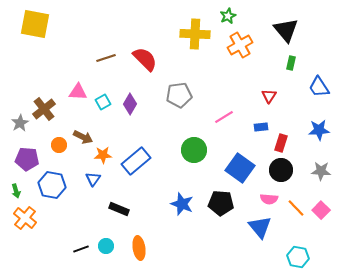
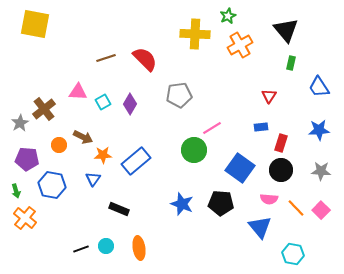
pink line at (224, 117): moved 12 px left, 11 px down
cyan hexagon at (298, 257): moved 5 px left, 3 px up
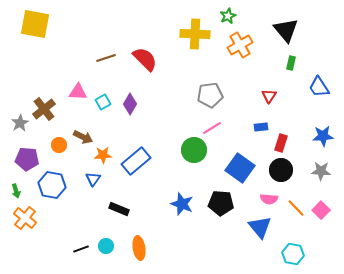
gray pentagon at (179, 95): moved 31 px right
blue star at (319, 130): moved 4 px right, 6 px down
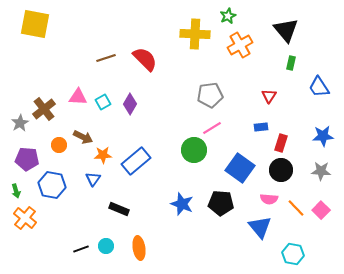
pink triangle at (78, 92): moved 5 px down
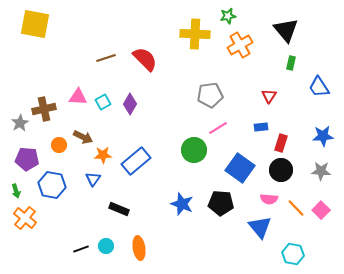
green star at (228, 16): rotated 14 degrees clockwise
brown cross at (44, 109): rotated 25 degrees clockwise
pink line at (212, 128): moved 6 px right
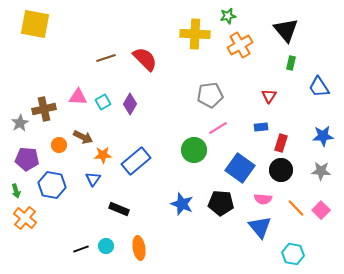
pink semicircle at (269, 199): moved 6 px left
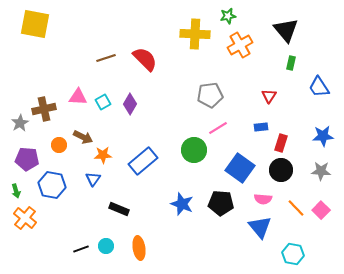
blue rectangle at (136, 161): moved 7 px right
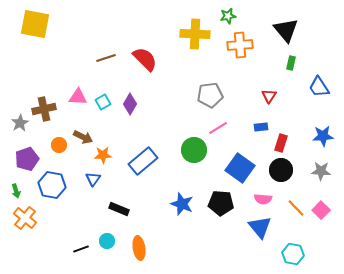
orange cross at (240, 45): rotated 25 degrees clockwise
purple pentagon at (27, 159): rotated 25 degrees counterclockwise
cyan circle at (106, 246): moved 1 px right, 5 px up
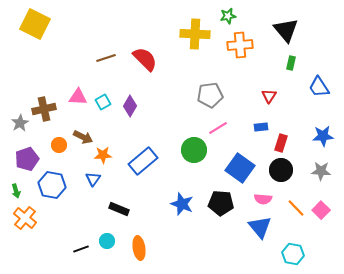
yellow square at (35, 24): rotated 16 degrees clockwise
purple diamond at (130, 104): moved 2 px down
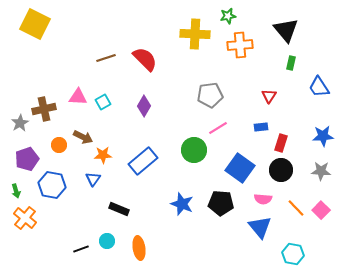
purple diamond at (130, 106): moved 14 px right
